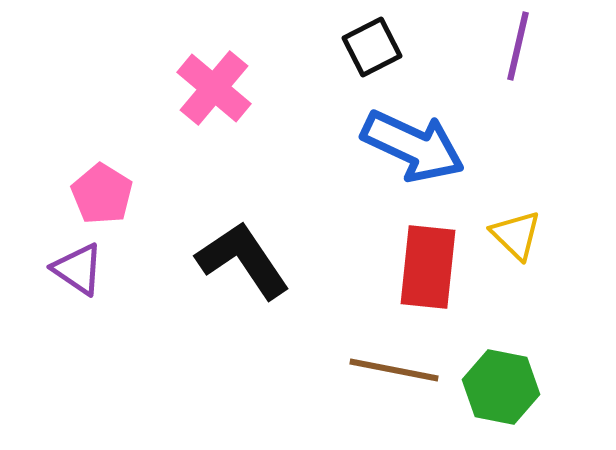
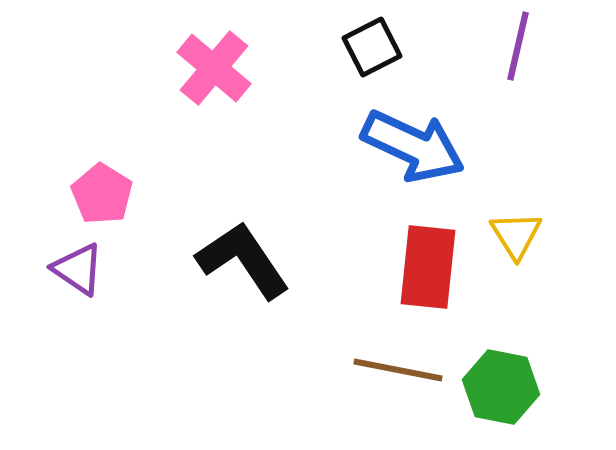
pink cross: moved 20 px up
yellow triangle: rotated 14 degrees clockwise
brown line: moved 4 px right
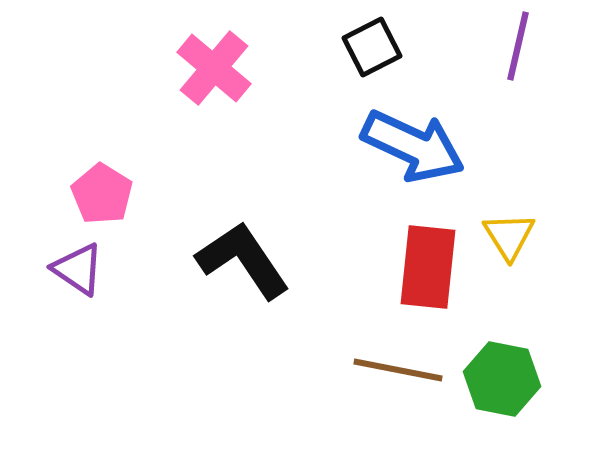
yellow triangle: moved 7 px left, 1 px down
green hexagon: moved 1 px right, 8 px up
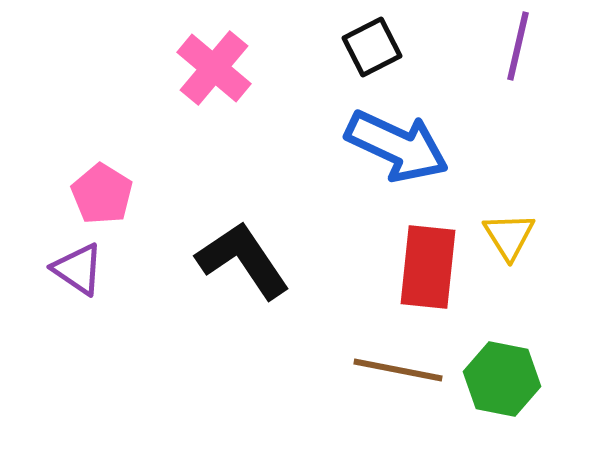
blue arrow: moved 16 px left
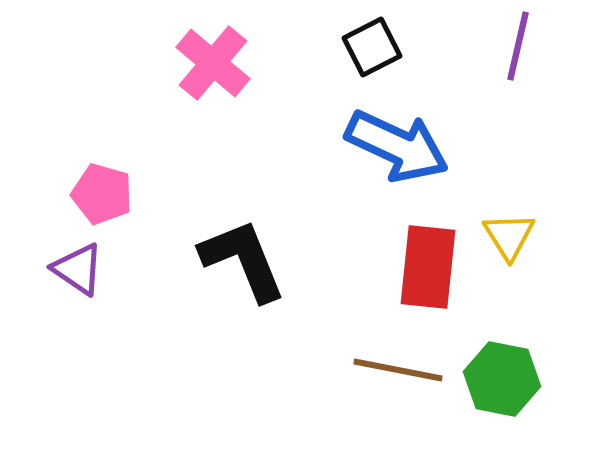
pink cross: moved 1 px left, 5 px up
pink pentagon: rotated 16 degrees counterclockwise
black L-shape: rotated 12 degrees clockwise
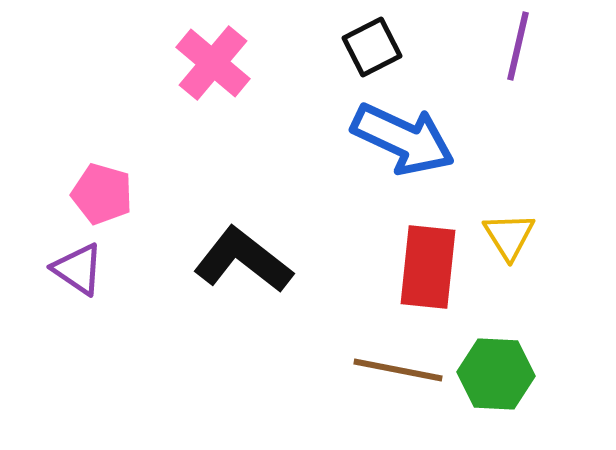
blue arrow: moved 6 px right, 7 px up
black L-shape: rotated 30 degrees counterclockwise
green hexagon: moved 6 px left, 5 px up; rotated 8 degrees counterclockwise
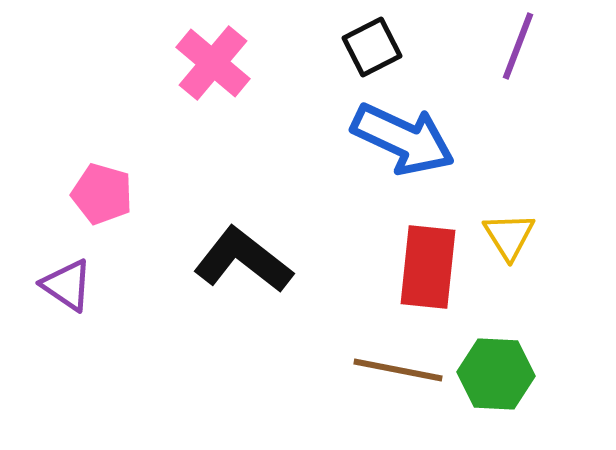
purple line: rotated 8 degrees clockwise
purple triangle: moved 11 px left, 16 px down
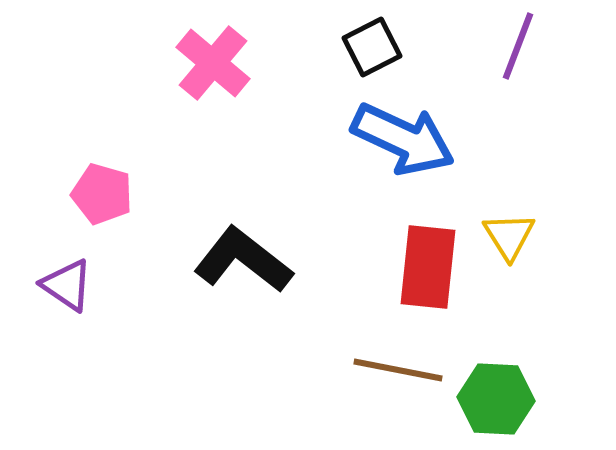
green hexagon: moved 25 px down
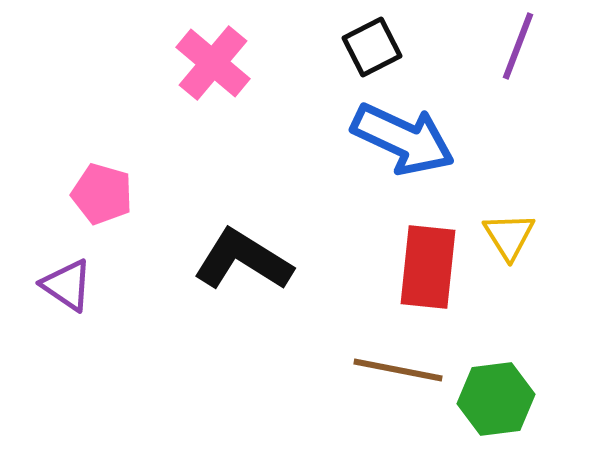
black L-shape: rotated 6 degrees counterclockwise
green hexagon: rotated 10 degrees counterclockwise
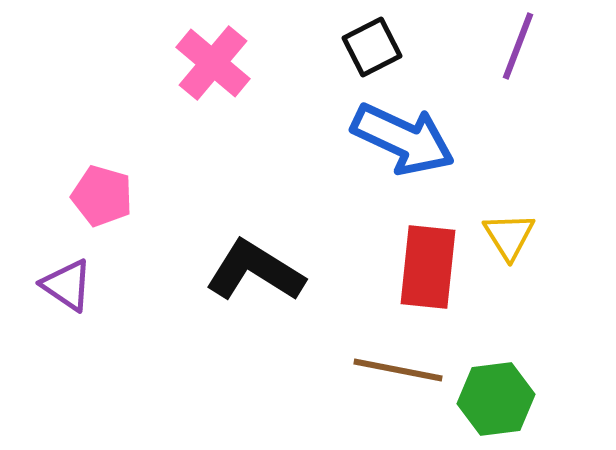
pink pentagon: moved 2 px down
black L-shape: moved 12 px right, 11 px down
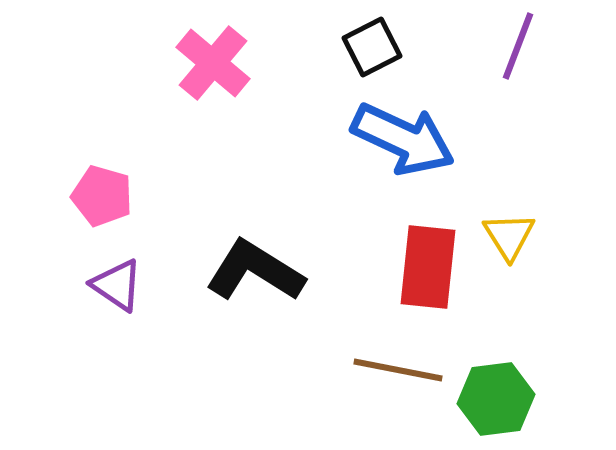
purple triangle: moved 50 px right
